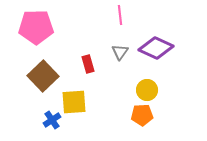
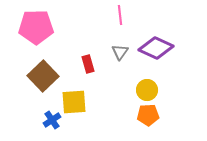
orange pentagon: moved 6 px right
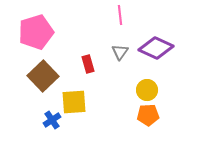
pink pentagon: moved 5 px down; rotated 16 degrees counterclockwise
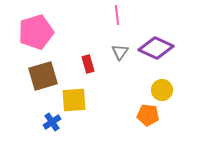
pink line: moved 3 px left
brown square: rotated 28 degrees clockwise
yellow circle: moved 15 px right
yellow square: moved 2 px up
orange pentagon: rotated 10 degrees clockwise
blue cross: moved 2 px down
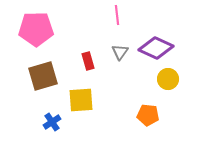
pink pentagon: moved 3 px up; rotated 16 degrees clockwise
red rectangle: moved 3 px up
yellow circle: moved 6 px right, 11 px up
yellow square: moved 7 px right
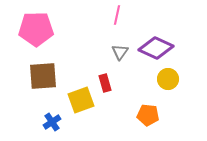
pink line: rotated 18 degrees clockwise
red rectangle: moved 17 px right, 22 px down
brown square: rotated 12 degrees clockwise
yellow square: rotated 16 degrees counterclockwise
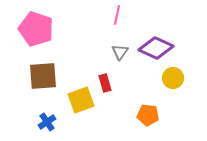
pink pentagon: rotated 20 degrees clockwise
yellow circle: moved 5 px right, 1 px up
blue cross: moved 5 px left
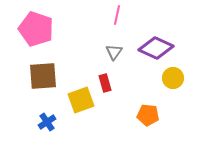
gray triangle: moved 6 px left
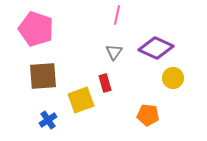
blue cross: moved 1 px right, 2 px up
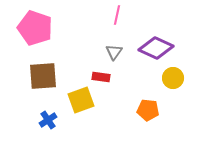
pink pentagon: moved 1 px left, 1 px up
red rectangle: moved 4 px left, 6 px up; rotated 66 degrees counterclockwise
orange pentagon: moved 5 px up
